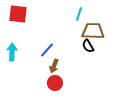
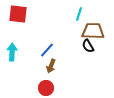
brown arrow: moved 3 px left
red circle: moved 9 px left, 5 px down
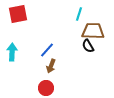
red square: rotated 18 degrees counterclockwise
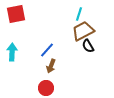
red square: moved 2 px left
brown trapezoid: moved 10 px left; rotated 30 degrees counterclockwise
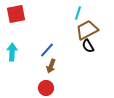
cyan line: moved 1 px left, 1 px up
brown trapezoid: moved 4 px right, 1 px up
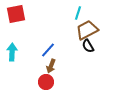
blue line: moved 1 px right
red circle: moved 6 px up
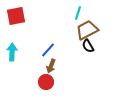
red square: moved 2 px down
